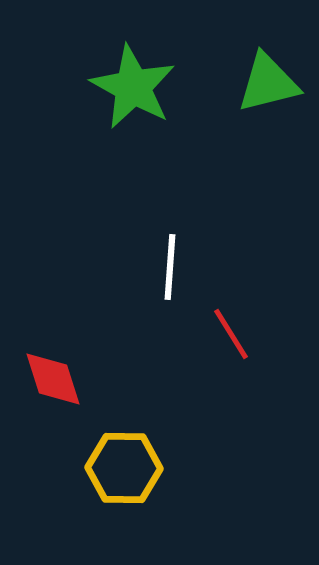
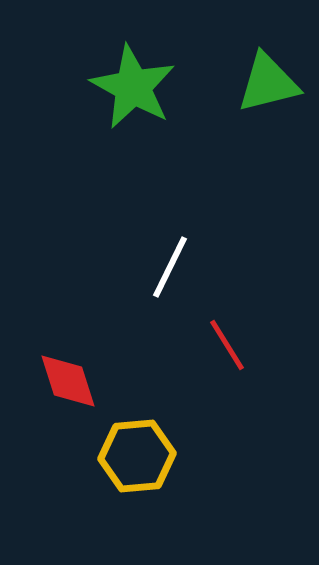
white line: rotated 22 degrees clockwise
red line: moved 4 px left, 11 px down
red diamond: moved 15 px right, 2 px down
yellow hexagon: moved 13 px right, 12 px up; rotated 6 degrees counterclockwise
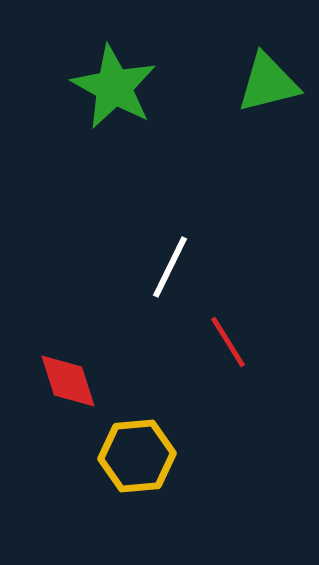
green star: moved 19 px left
red line: moved 1 px right, 3 px up
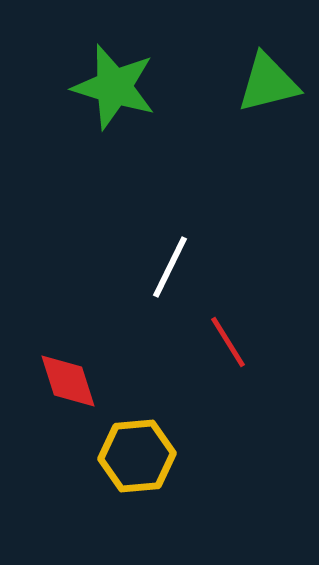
green star: rotated 12 degrees counterclockwise
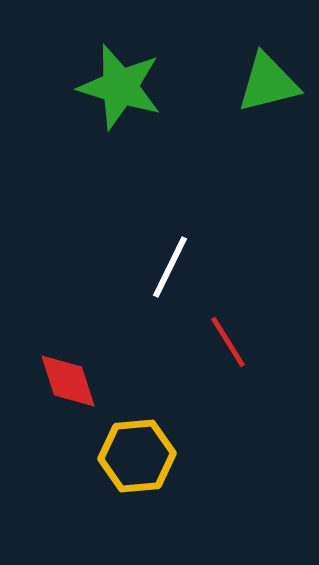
green star: moved 6 px right
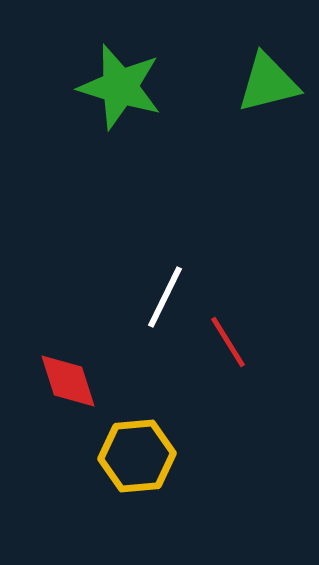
white line: moved 5 px left, 30 px down
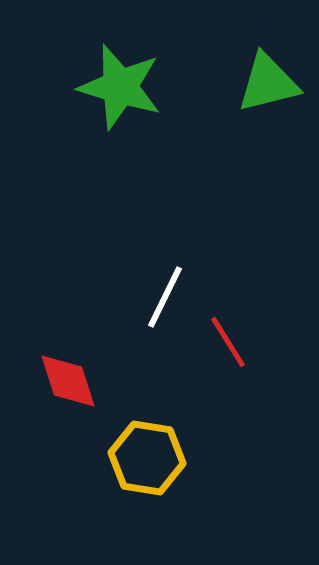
yellow hexagon: moved 10 px right, 2 px down; rotated 14 degrees clockwise
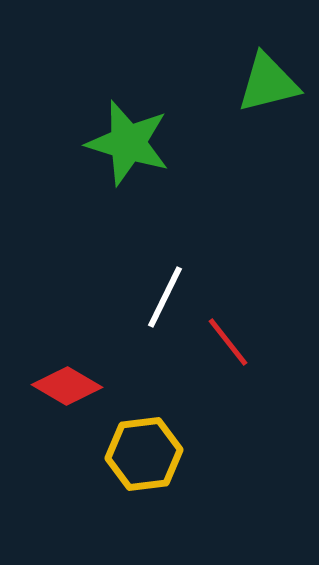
green star: moved 8 px right, 56 px down
red line: rotated 6 degrees counterclockwise
red diamond: moved 1 px left, 5 px down; rotated 42 degrees counterclockwise
yellow hexagon: moved 3 px left, 4 px up; rotated 16 degrees counterclockwise
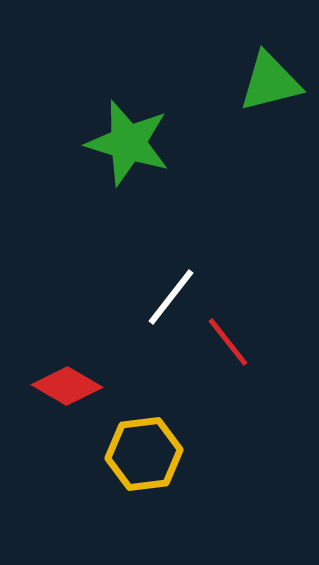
green triangle: moved 2 px right, 1 px up
white line: moved 6 px right; rotated 12 degrees clockwise
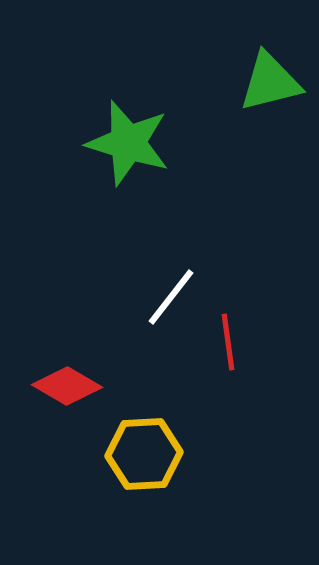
red line: rotated 30 degrees clockwise
yellow hexagon: rotated 4 degrees clockwise
